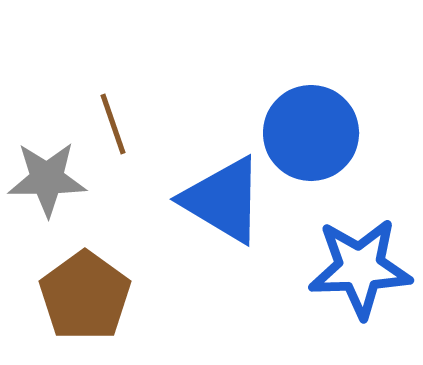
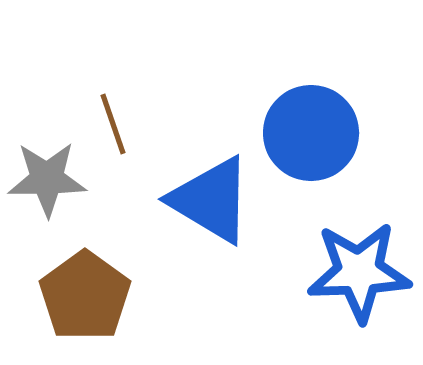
blue triangle: moved 12 px left
blue star: moved 1 px left, 4 px down
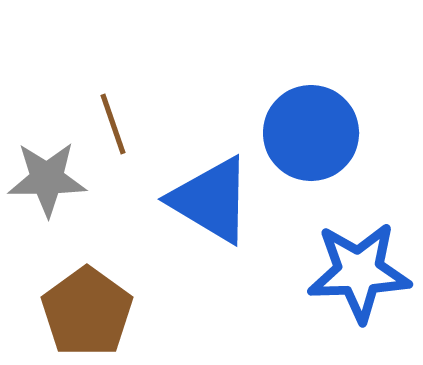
brown pentagon: moved 2 px right, 16 px down
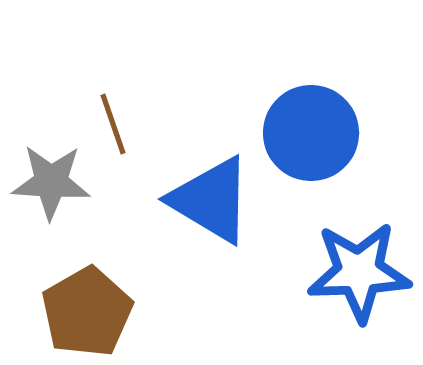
gray star: moved 4 px right, 3 px down; rotated 4 degrees clockwise
brown pentagon: rotated 6 degrees clockwise
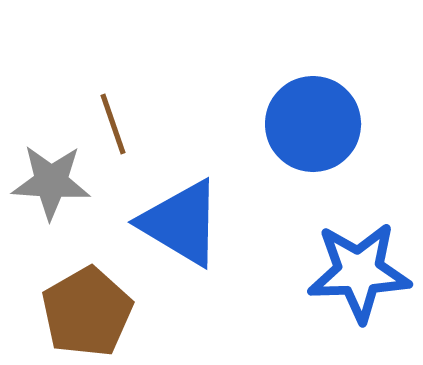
blue circle: moved 2 px right, 9 px up
blue triangle: moved 30 px left, 23 px down
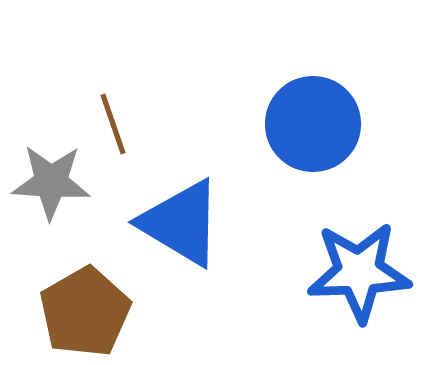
brown pentagon: moved 2 px left
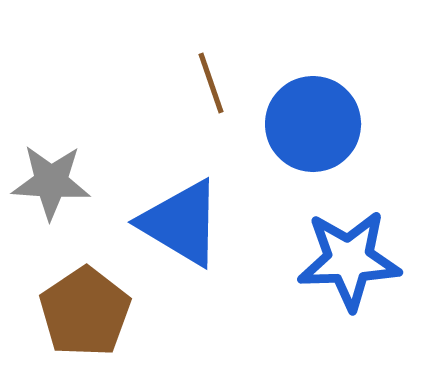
brown line: moved 98 px right, 41 px up
blue star: moved 10 px left, 12 px up
brown pentagon: rotated 4 degrees counterclockwise
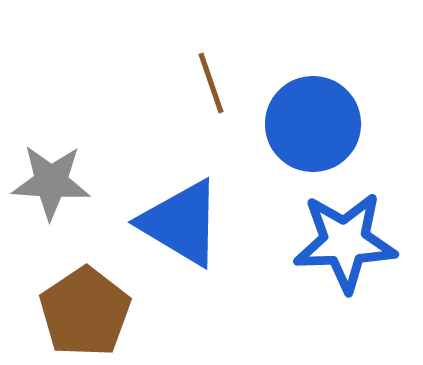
blue star: moved 4 px left, 18 px up
